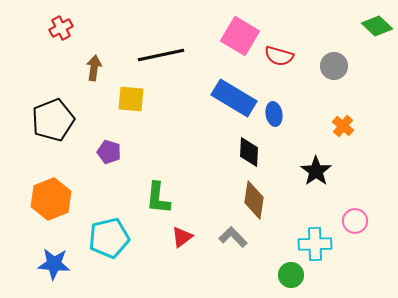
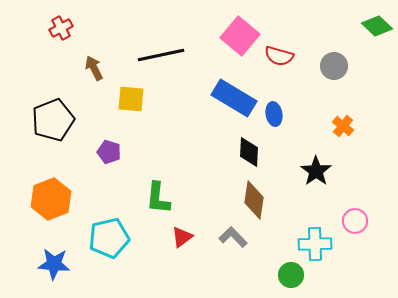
pink square: rotated 9 degrees clockwise
brown arrow: rotated 35 degrees counterclockwise
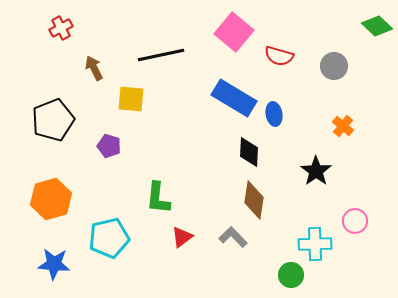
pink square: moved 6 px left, 4 px up
purple pentagon: moved 6 px up
orange hexagon: rotated 6 degrees clockwise
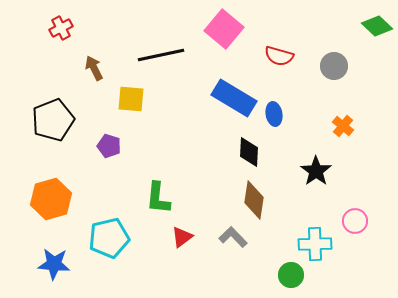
pink square: moved 10 px left, 3 px up
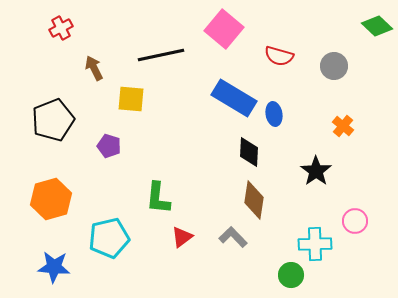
blue star: moved 3 px down
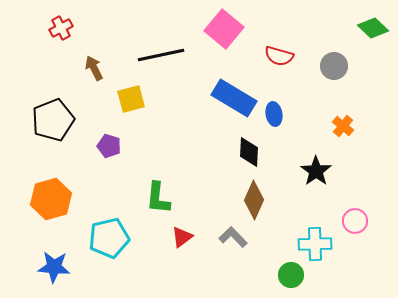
green diamond: moved 4 px left, 2 px down
yellow square: rotated 20 degrees counterclockwise
brown diamond: rotated 15 degrees clockwise
